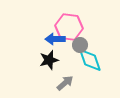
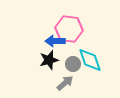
pink hexagon: moved 2 px down
blue arrow: moved 2 px down
gray circle: moved 7 px left, 19 px down
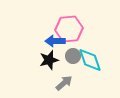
pink hexagon: rotated 12 degrees counterclockwise
gray circle: moved 8 px up
gray arrow: moved 1 px left
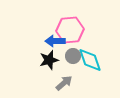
pink hexagon: moved 1 px right, 1 px down
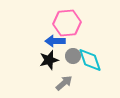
pink hexagon: moved 3 px left, 7 px up
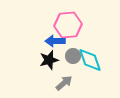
pink hexagon: moved 1 px right, 2 px down
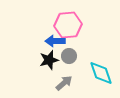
gray circle: moved 4 px left
cyan diamond: moved 11 px right, 13 px down
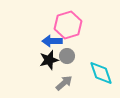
pink hexagon: rotated 12 degrees counterclockwise
blue arrow: moved 3 px left
gray circle: moved 2 px left
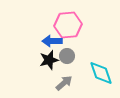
pink hexagon: rotated 12 degrees clockwise
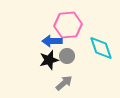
cyan diamond: moved 25 px up
